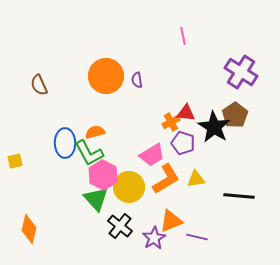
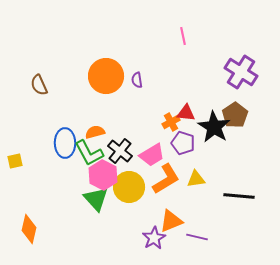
black cross: moved 75 px up
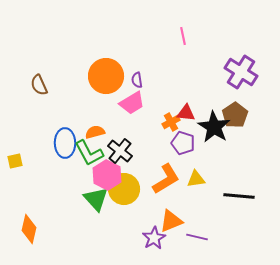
pink trapezoid: moved 20 px left, 52 px up
pink hexagon: moved 4 px right
yellow circle: moved 5 px left, 2 px down
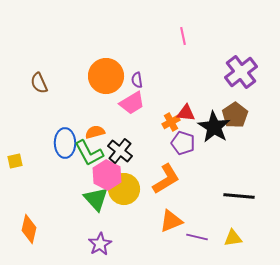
purple cross: rotated 20 degrees clockwise
brown semicircle: moved 2 px up
yellow triangle: moved 37 px right, 59 px down
purple star: moved 54 px left, 6 px down
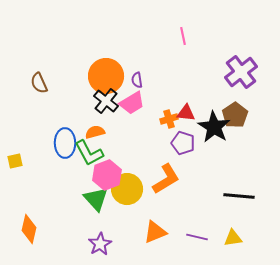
orange cross: moved 2 px left, 3 px up; rotated 12 degrees clockwise
black cross: moved 14 px left, 50 px up
pink hexagon: rotated 12 degrees clockwise
yellow circle: moved 3 px right
orange triangle: moved 16 px left, 11 px down
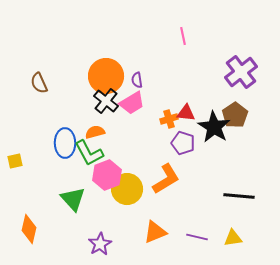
green triangle: moved 23 px left
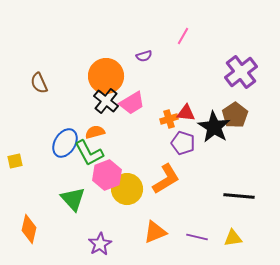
pink line: rotated 42 degrees clockwise
purple semicircle: moved 7 px right, 24 px up; rotated 98 degrees counterclockwise
blue ellipse: rotated 32 degrees clockwise
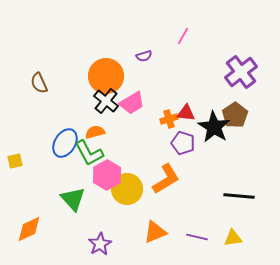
pink hexagon: rotated 8 degrees counterclockwise
orange diamond: rotated 52 degrees clockwise
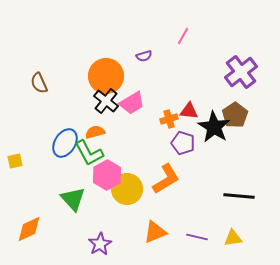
red triangle: moved 3 px right, 2 px up
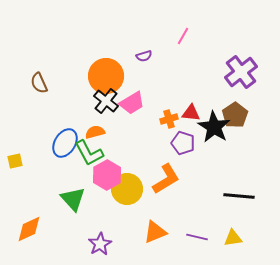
red triangle: moved 2 px right, 2 px down
